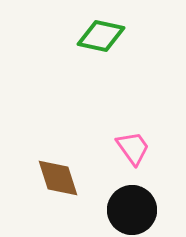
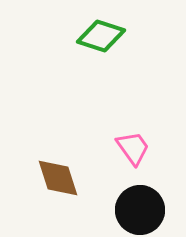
green diamond: rotated 6 degrees clockwise
black circle: moved 8 px right
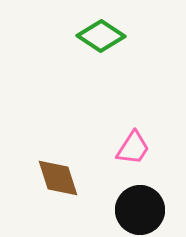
green diamond: rotated 15 degrees clockwise
pink trapezoid: rotated 69 degrees clockwise
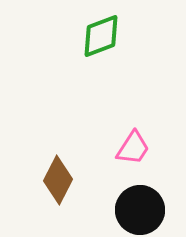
green diamond: rotated 54 degrees counterclockwise
brown diamond: moved 2 px down; rotated 45 degrees clockwise
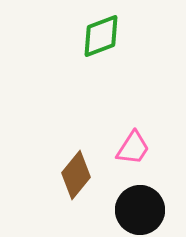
brown diamond: moved 18 px right, 5 px up; rotated 12 degrees clockwise
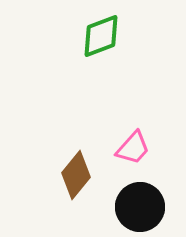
pink trapezoid: rotated 9 degrees clockwise
black circle: moved 3 px up
